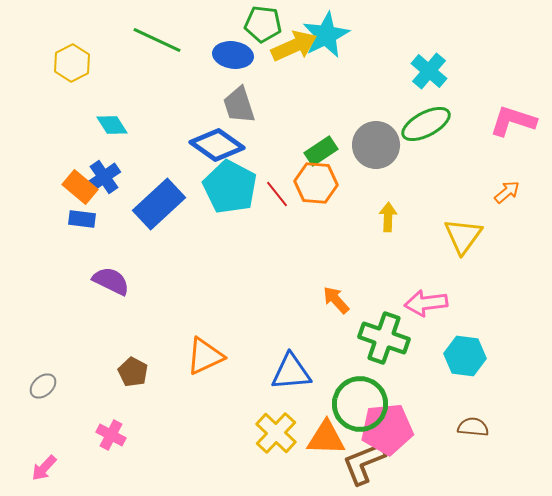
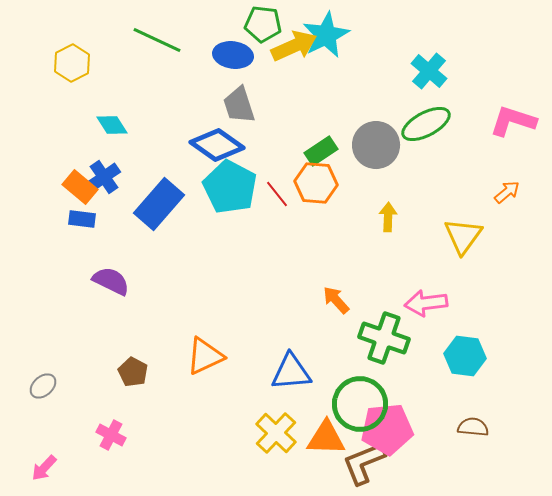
blue rectangle at (159, 204): rotated 6 degrees counterclockwise
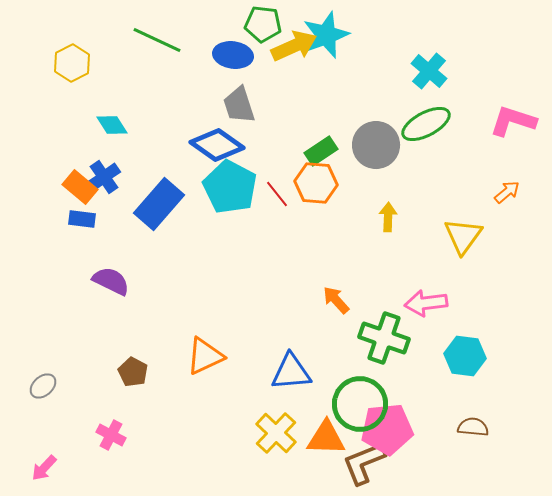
cyan star at (326, 35): rotated 6 degrees clockwise
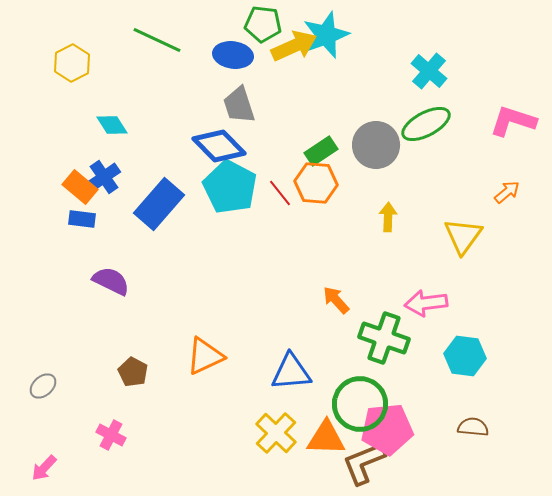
blue diamond at (217, 145): moved 2 px right, 1 px down; rotated 10 degrees clockwise
red line at (277, 194): moved 3 px right, 1 px up
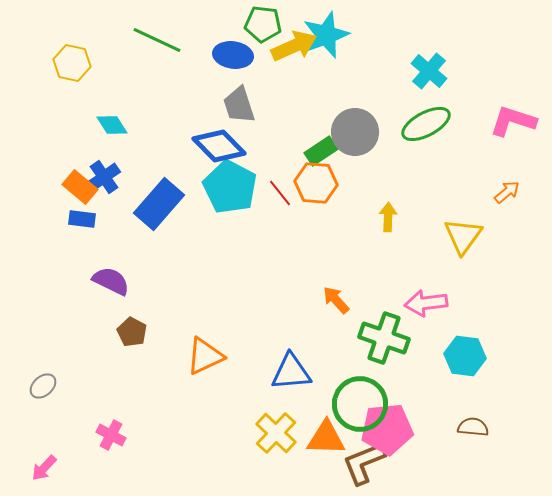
yellow hexagon at (72, 63): rotated 21 degrees counterclockwise
gray circle at (376, 145): moved 21 px left, 13 px up
brown pentagon at (133, 372): moved 1 px left, 40 px up
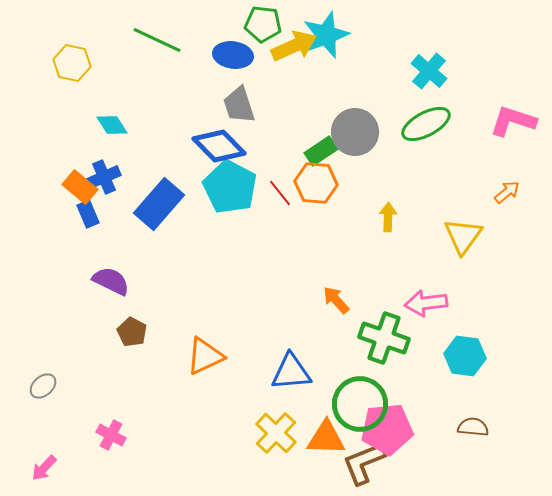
blue cross at (104, 177): rotated 12 degrees clockwise
blue rectangle at (82, 219): moved 6 px right, 5 px up; rotated 60 degrees clockwise
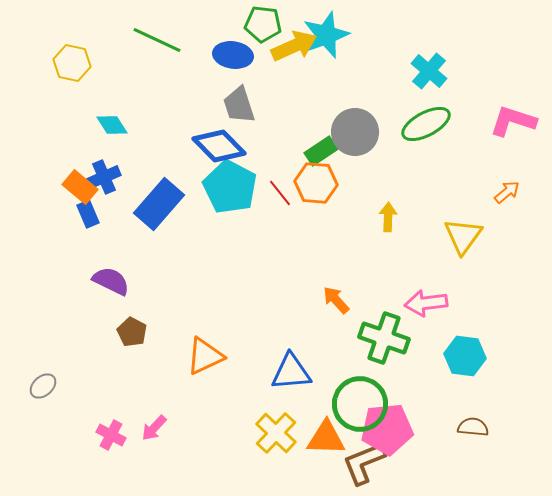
pink arrow at (44, 468): moved 110 px right, 40 px up
